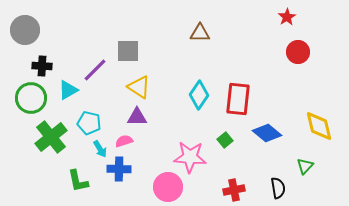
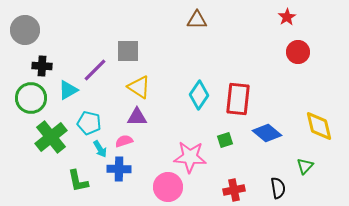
brown triangle: moved 3 px left, 13 px up
green square: rotated 21 degrees clockwise
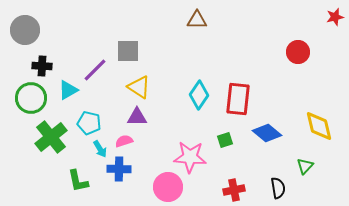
red star: moved 48 px right; rotated 18 degrees clockwise
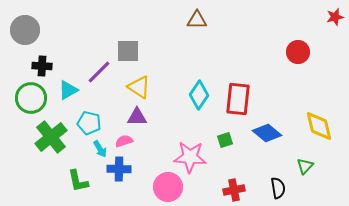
purple line: moved 4 px right, 2 px down
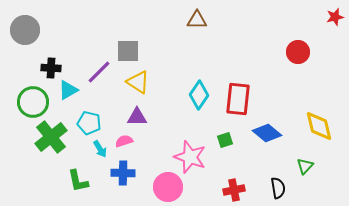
black cross: moved 9 px right, 2 px down
yellow triangle: moved 1 px left, 5 px up
green circle: moved 2 px right, 4 px down
pink star: rotated 16 degrees clockwise
blue cross: moved 4 px right, 4 px down
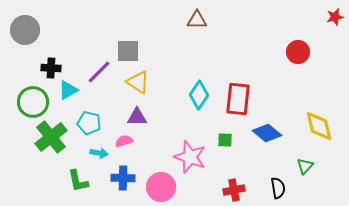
green square: rotated 21 degrees clockwise
cyan arrow: moved 1 px left, 4 px down; rotated 48 degrees counterclockwise
blue cross: moved 5 px down
pink circle: moved 7 px left
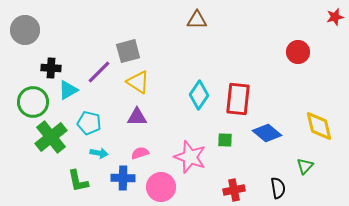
gray square: rotated 15 degrees counterclockwise
pink semicircle: moved 16 px right, 12 px down
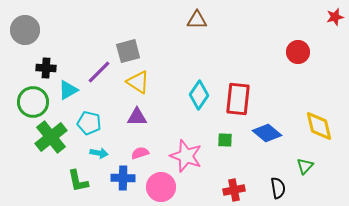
black cross: moved 5 px left
pink star: moved 4 px left, 1 px up
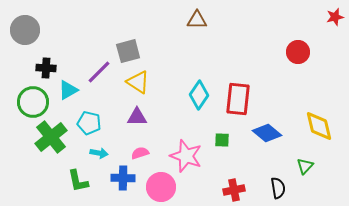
green square: moved 3 px left
